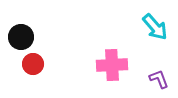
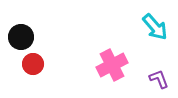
pink cross: rotated 24 degrees counterclockwise
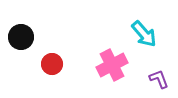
cyan arrow: moved 11 px left, 7 px down
red circle: moved 19 px right
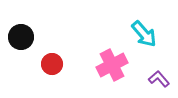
purple L-shape: rotated 20 degrees counterclockwise
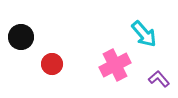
pink cross: moved 3 px right
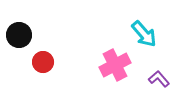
black circle: moved 2 px left, 2 px up
red circle: moved 9 px left, 2 px up
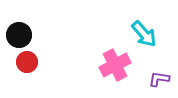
red circle: moved 16 px left
purple L-shape: rotated 40 degrees counterclockwise
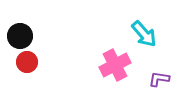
black circle: moved 1 px right, 1 px down
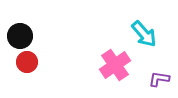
pink cross: rotated 8 degrees counterclockwise
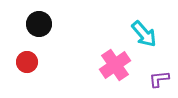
black circle: moved 19 px right, 12 px up
purple L-shape: rotated 15 degrees counterclockwise
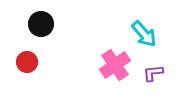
black circle: moved 2 px right
purple L-shape: moved 6 px left, 6 px up
